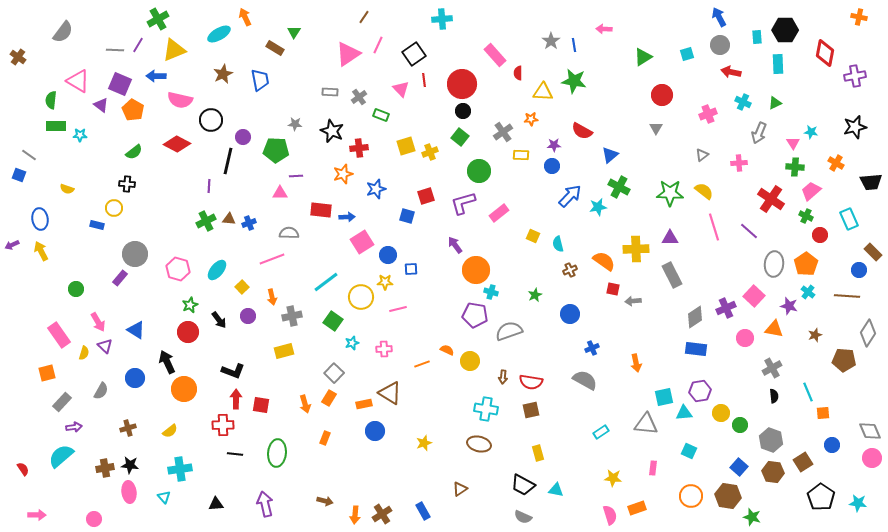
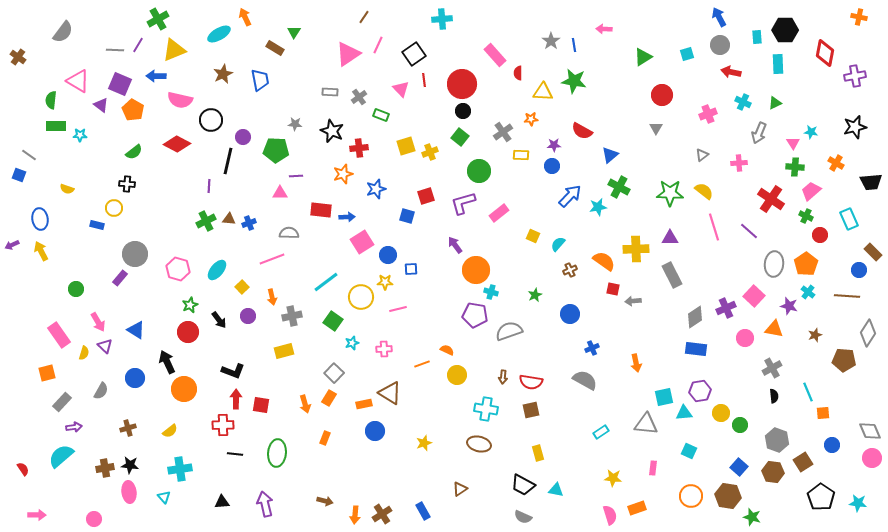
cyan semicircle at (558, 244): rotated 56 degrees clockwise
yellow circle at (470, 361): moved 13 px left, 14 px down
gray hexagon at (771, 440): moved 6 px right
black triangle at (216, 504): moved 6 px right, 2 px up
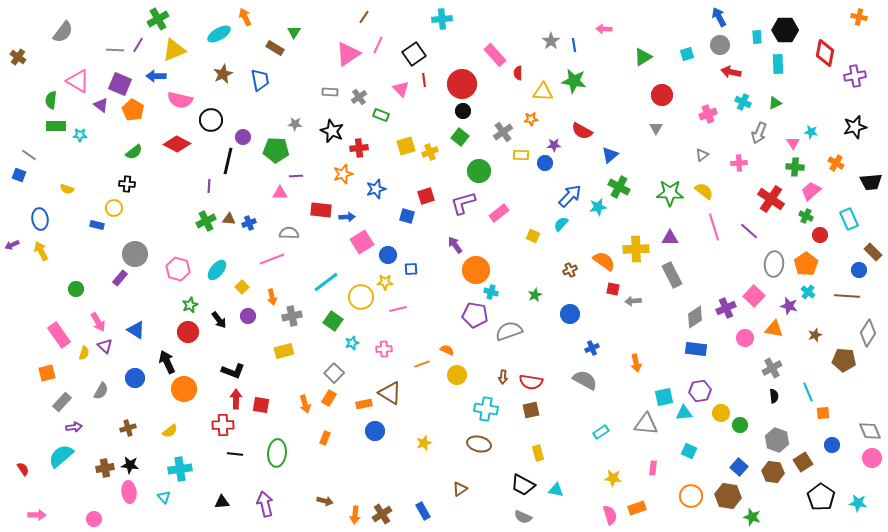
blue circle at (552, 166): moved 7 px left, 3 px up
cyan semicircle at (558, 244): moved 3 px right, 20 px up
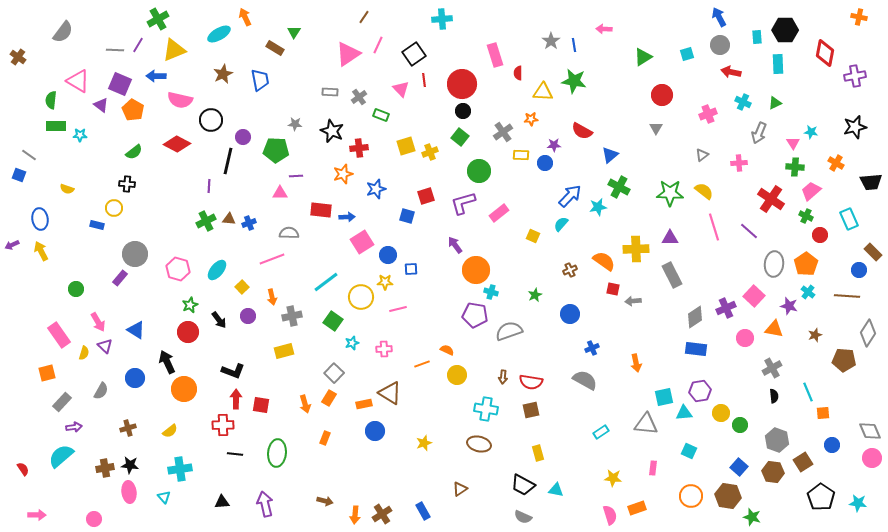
pink rectangle at (495, 55): rotated 25 degrees clockwise
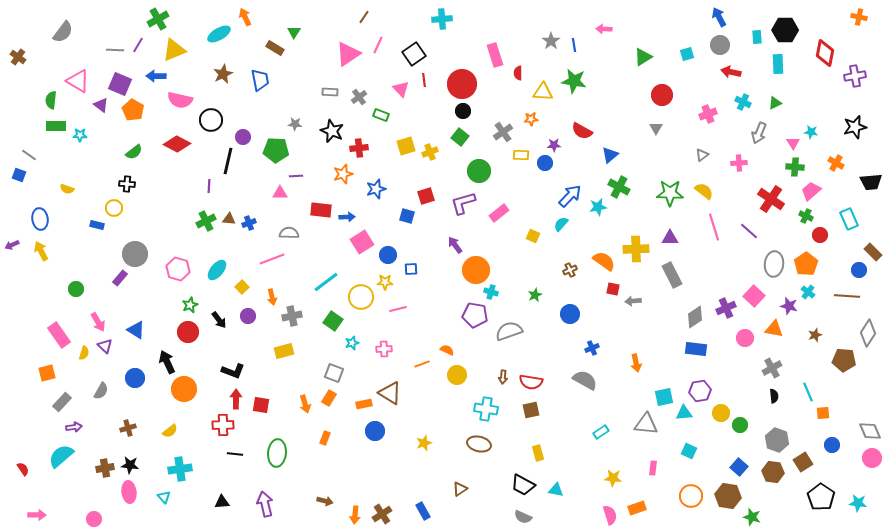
gray square at (334, 373): rotated 24 degrees counterclockwise
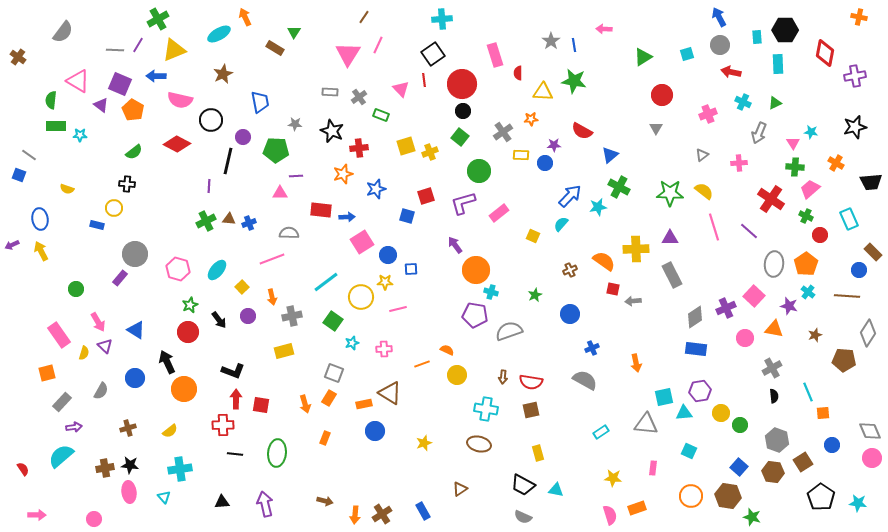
pink triangle at (348, 54): rotated 24 degrees counterclockwise
black square at (414, 54): moved 19 px right
blue trapezoid at (260, 80): moved 22 px down
pink trapezoid at (811, 191): moved 1 px left, 2 px up
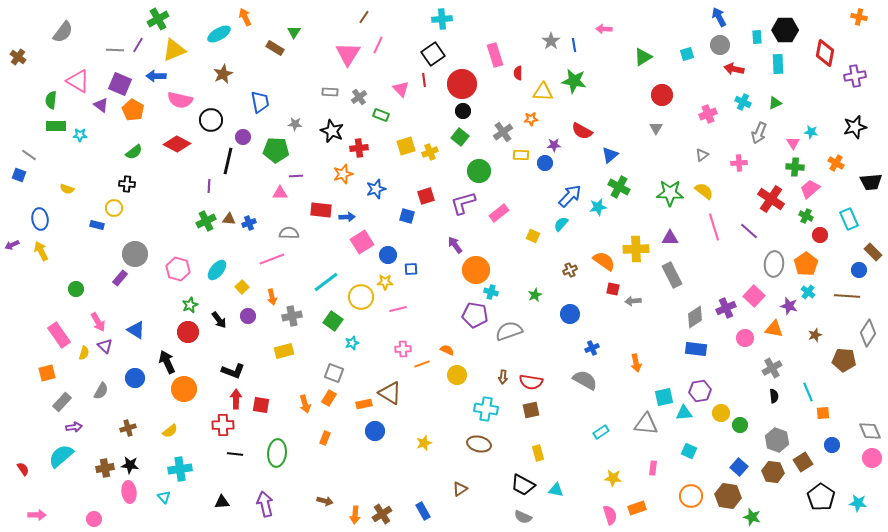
red arrow at (731, 72): moved 3 px right, 3 px up
pink cross at (384, 349): moved 19 px right
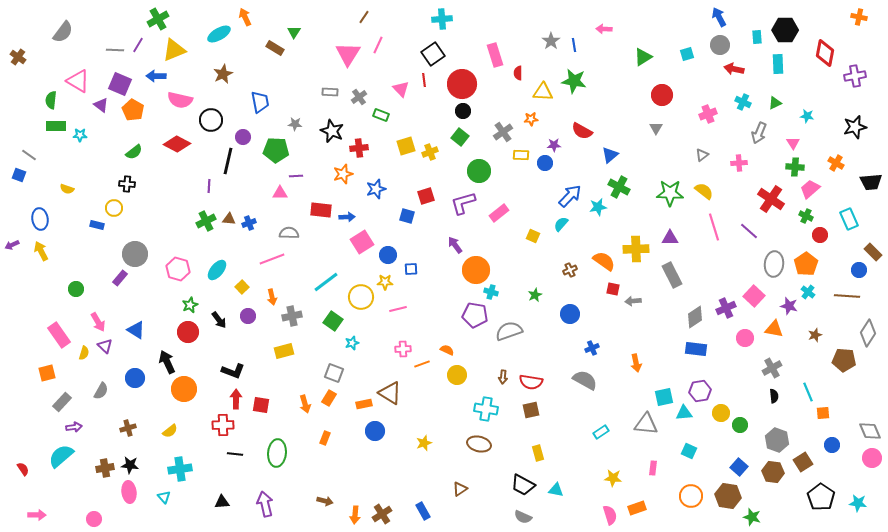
cyan star at (811, 132): moved 4 px left, 16 px up
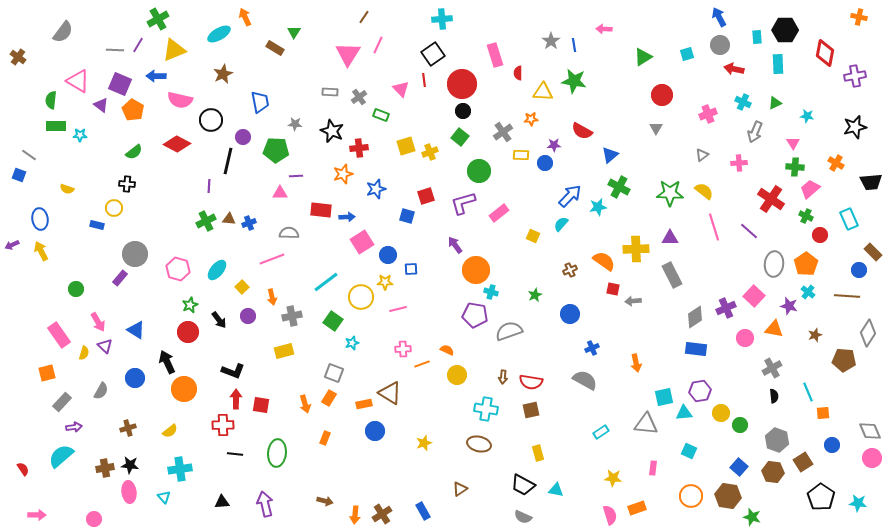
gray arrow at (759, 133): moved 4 px left, 1 px up
